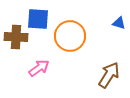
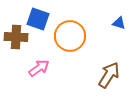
blue square: rotated 15 degrees clockwise
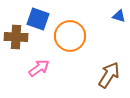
blue triangle: moved 7 px up
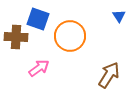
blue triangle: rotated 40 degrees clockwise
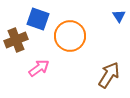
brown cross: moved 3 px down; rotated 25 degrees counterclockwise
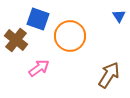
brown cross: rotated 30 degrees counterclockwise
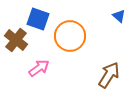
blue triangle: rotated 16 degrees counterclockwise
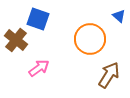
orange circle: moved 20 px right, 3 px down
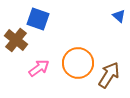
orange circle: moved 12 px left, 24 px down
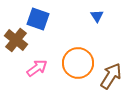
blue triangle: moved 22 px left; rotated 16 degrees clockwise
pink arrow: moved 2 px left
brown arrow: moved 2 px right, 1 px down
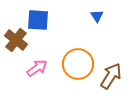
blue square: moved 1 px down; rotated 15 degrees counterclockwise
orange circle: moved 1 px down
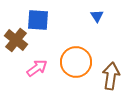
orange circle: moved 2 px left, 2 px up
brown arrow: rotated 24 degrees counterclockwise
